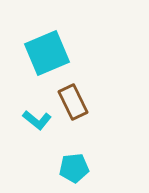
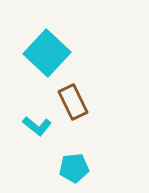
cyan square: rotated 24 degrees counterclockwise
cyan L-shape: moved 6 px down
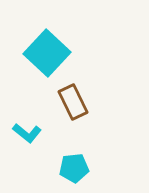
cyan L-shape: moved 10 px left, 7 px down
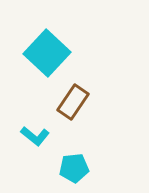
brown rectangle: rotated 60 degrees clockwise
cyan L-shape: moved 8 px right, 3 px down
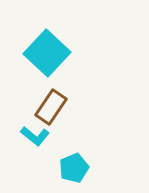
brown rectangle: moved 22 px left, 5 px down
cyan pentagon: rotated 16 degrees counterclockwise
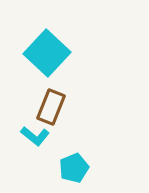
brown rectangle: rotated 12 degrees counterclockwise
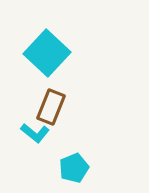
cyan L-shape: moved 3 px up
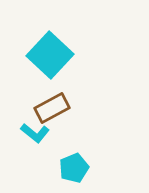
cyan square: moved 3 px right, 2 px down
brown rectangle: moved 1 px right, 1 px down; rotated 40 degrees clockwise
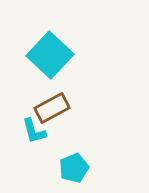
cyan L-shape: moved 1 px left, 2 px up; rotated 36 degrees clockwise
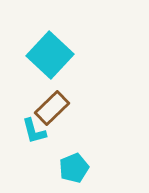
brown rectangle: rotated 16 degrees counterclockwise
